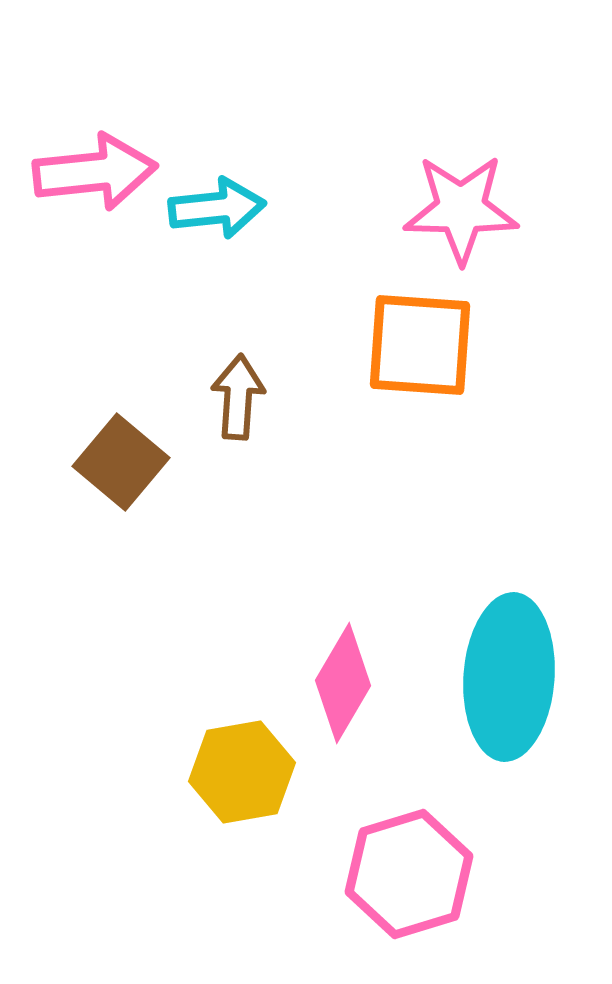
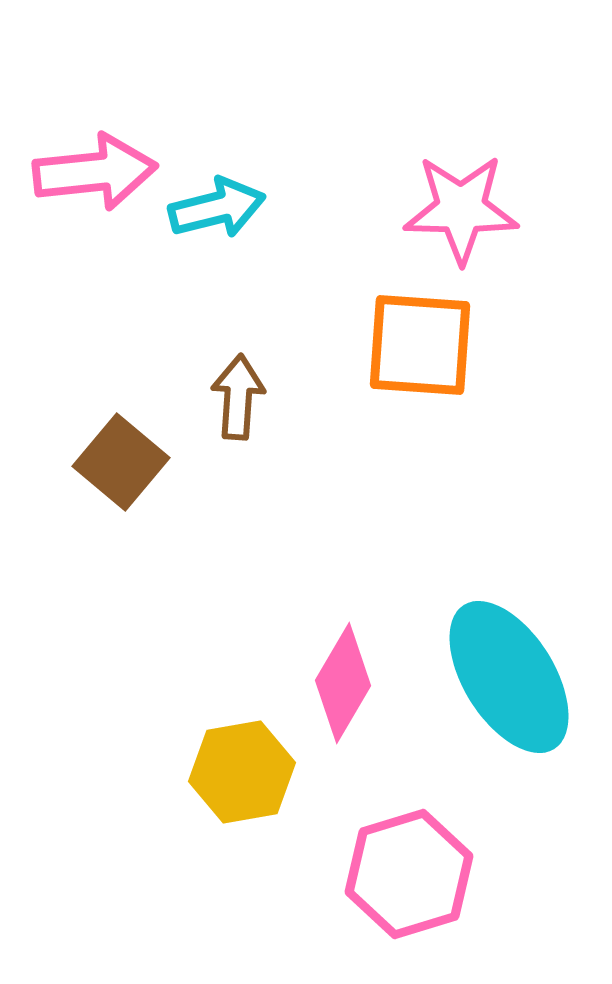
cyan arrow: rotated 8 degrees counterclockwise
cyan ellipse: rotated 36 degrees counterclockwise
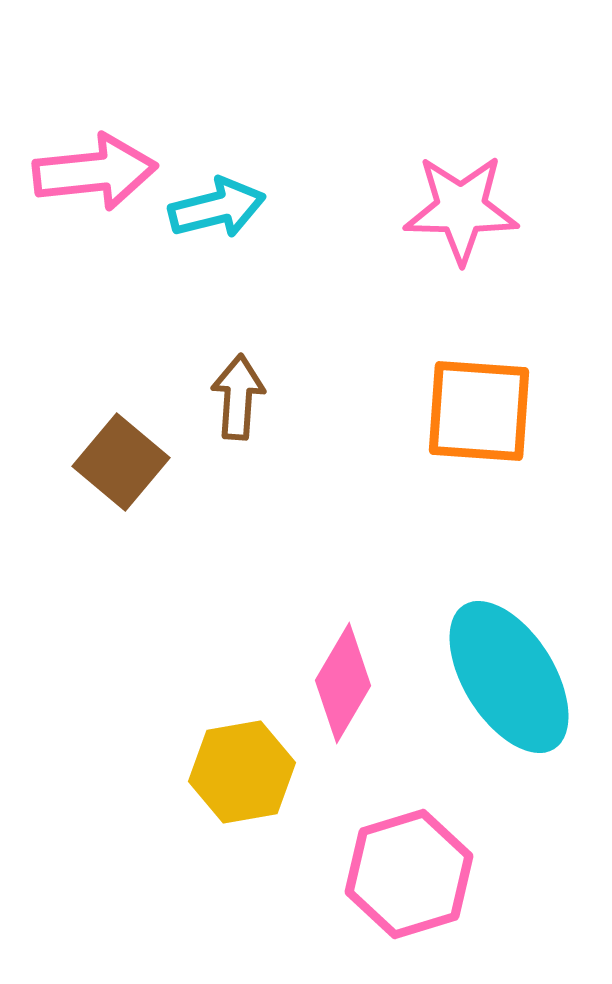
orange square: moved 59 px right, 66 px down
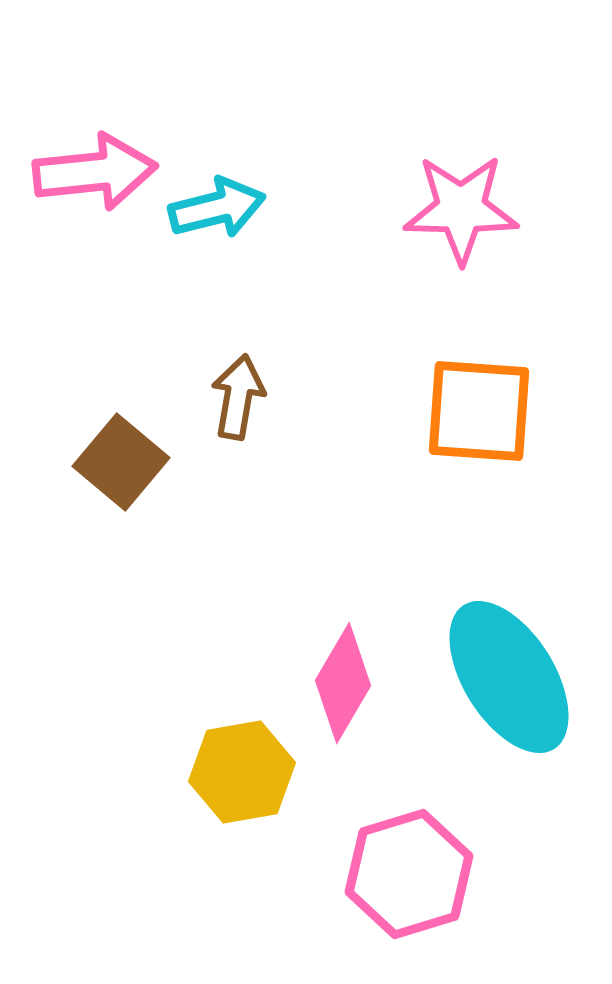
brown arrow: rotated 6 degrees clockwise
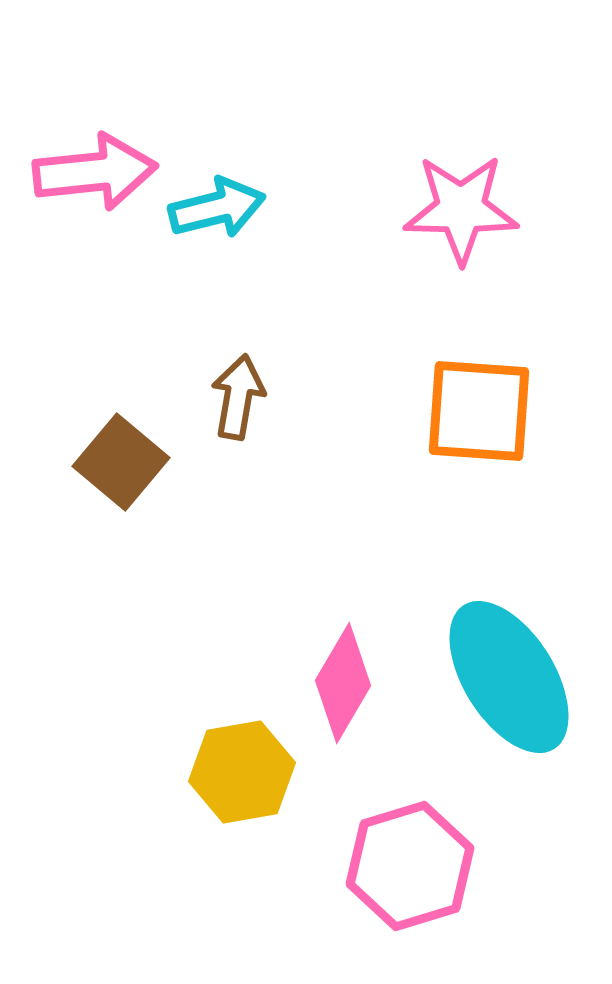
pink hexagon: moved 1 px right, 8 px up
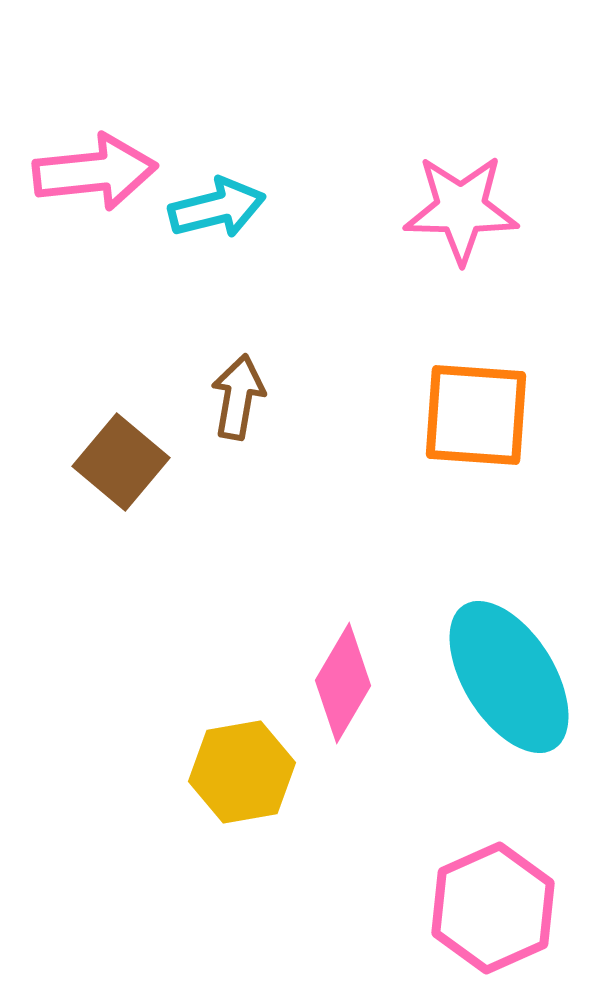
orange square: moved 3 px left, 4 px down
pink hexagon: moved 83 px right, 42 px down; rotated 7 degrees counterclockwise
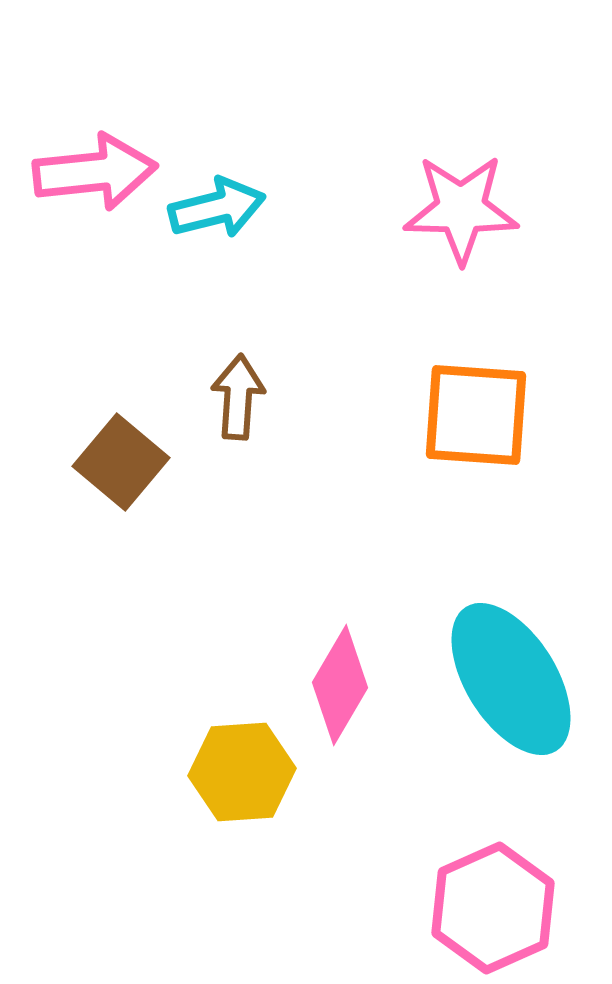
brown arrow: rotated 6 degrees counterclockwise
cyan ellipse: moved 2 px right, 2 px down
pink diamond: moved 3 px left, 2 px down
yellow hexagon: rotated 6 degrees clockwise
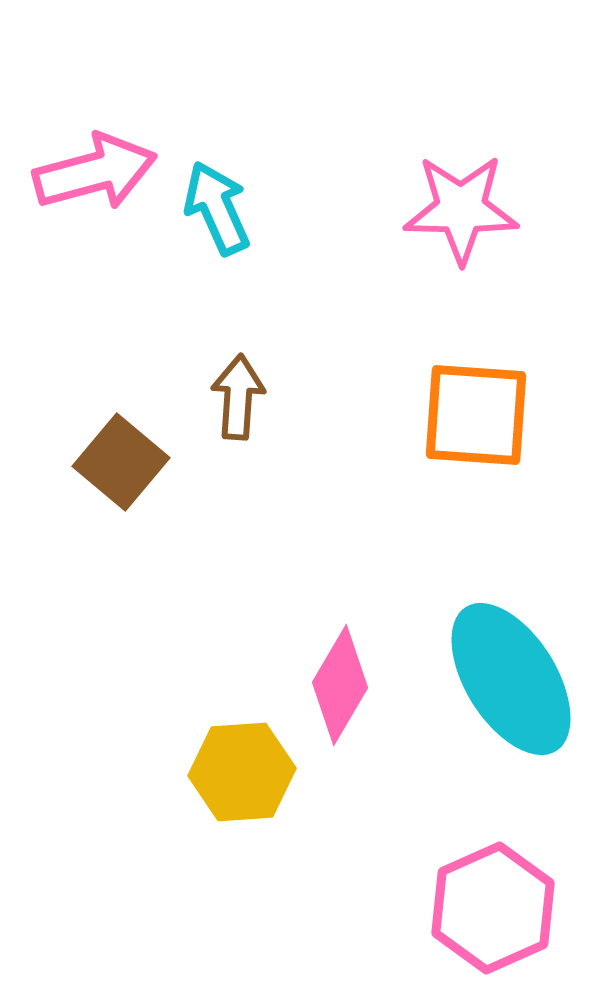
pink arrow: rotated 9 degrees counterclockwise
cyan arrow: rotated 100 degrees counterclockwise
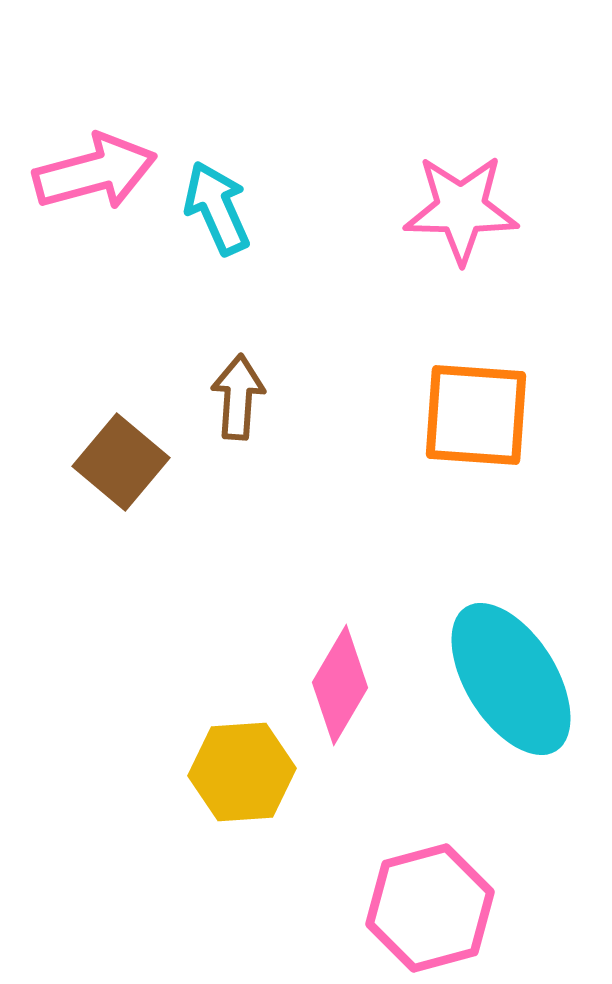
pink hexagon: moved 63 px left; rotated 9 degrees clockwise
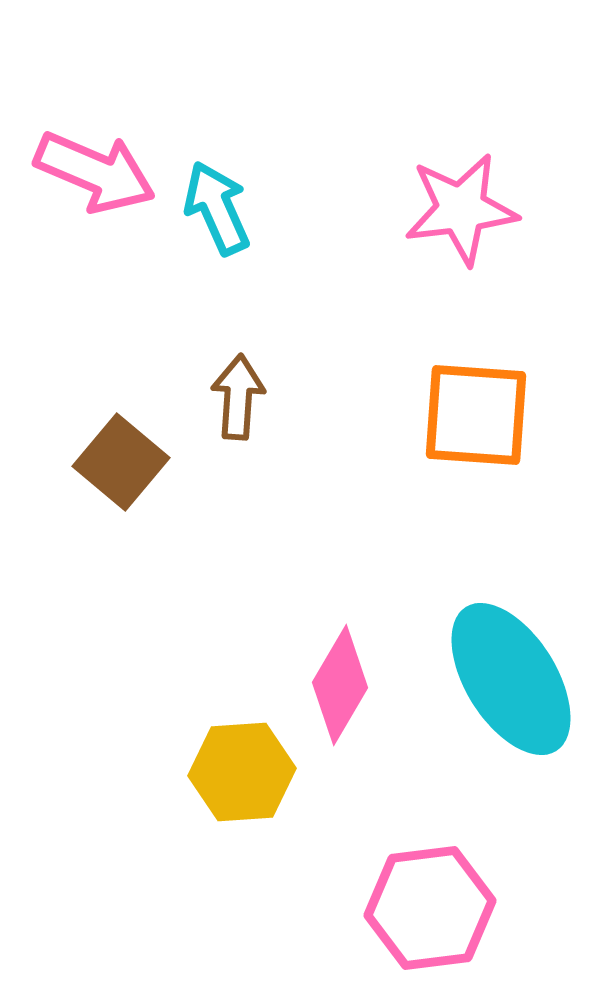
pink arrow: rotated 38 degrees clockwise
pink star: rotated 8 degrees counterclockwise
pink hexagon: rotated 8 degrees clockwise
